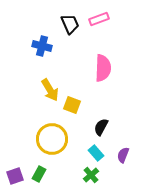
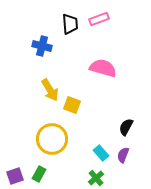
black trapezoid: rotated 20 degrees clockwise
pink semicircle: rotated 76 degrees counterclockwise
black semicircle: moved 25 px right
cyan rectangle: moved 5 px right
green cross: moved 5 px right, 3 px down
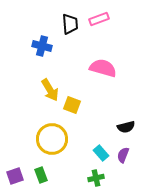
black semicircle: rotated 132 degrees counterclockwise
green rectangle: moved 2 px right, 1 px down; rotated 49 degrees counterclockwise
green cross: rotated 28 degrees clockwise
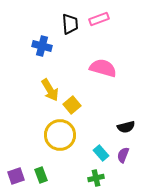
yellow square: rotated 30 degrees clockwise
yellow circle: moved 8 px right, 4 px up
purple square: moved 1 px right
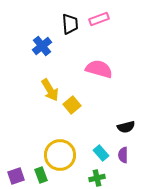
blue cross: rotated 36 degrees clockwise
pink semicircle: moved 4 px left, 1 px down
yellow circle: moved 20 px down
purple semicircle: rotated 21 degrees counterclockwise
green cross: moved 1 px right
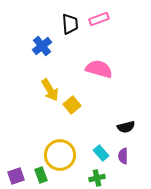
purple semicircle: moved 1 px down
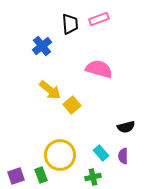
yellow arrow: rotated 20 degrees counterclockwise
green cross: moved 4 px left, 1 px up
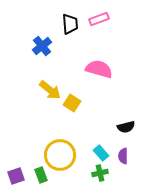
yellow square: moved 2 px up; rotated 18 degrees counterclockwise
green cross: moved 7 px right, 4 px up
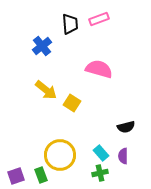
yellow arrow: moved 4 px left
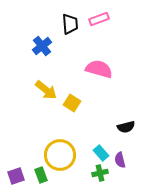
purple semicircle: moved 3 px left, 4 px down; rotated 14 degrees counterclockwise
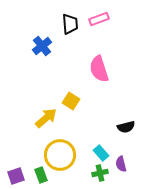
pink semicircle: rotated 124 degrees counterclockwise
yellow arrow: moved 28 px down; rotated 80 degrees counterclockwise
yellow square: moved 1 px left, 2 px up
purple semicircle: moved 1 px right, 4 px down
